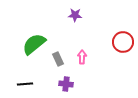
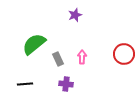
purple star: rotated 24 degrees counterclockwise
red circle: moved 1 px right, 12 px down
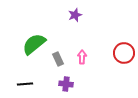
red circle: moved 1 px up
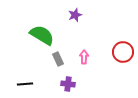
green semicircle: moved 8 px right, 9 px up; rotated 70 degrees clockwise
red circle: moved 1 px left, 1 px up
pink arrow: moved 2 px right
purple cross: moved 2 px right
